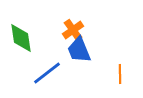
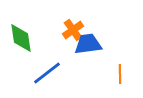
blue trapezoid: moved 9 px right, 6 px up; rotated 104 degrees clockwise
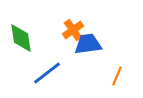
orange line: moved 3 px left, 2 px down; rotated 24 degrees clockwise
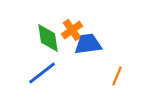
orange cross: moved 1 px left
green diamond: moved 27 px right
blue line: moved 5 px left
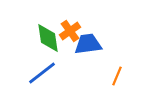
orange cross: moved 2 px left, 1 px down
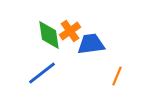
green diamond: moved 1 px right, 3 px up
blue trapezoid: moved 3 px right
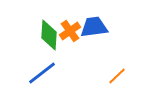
green diamond: rotated 12 degrees clockwise
blue trapezoid: moved 3 px right, 17 px up
orange line: rotated 24 degrees clockwise
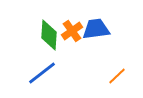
blue trapezoid: moved 2 px right, 2 px down
orange cross: moved 2 px right
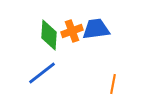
orange cross: rotated 15 degrees clockwise
orange line: moved 4 px left, 8 px down; rotated 36 degrees counterclockwise
